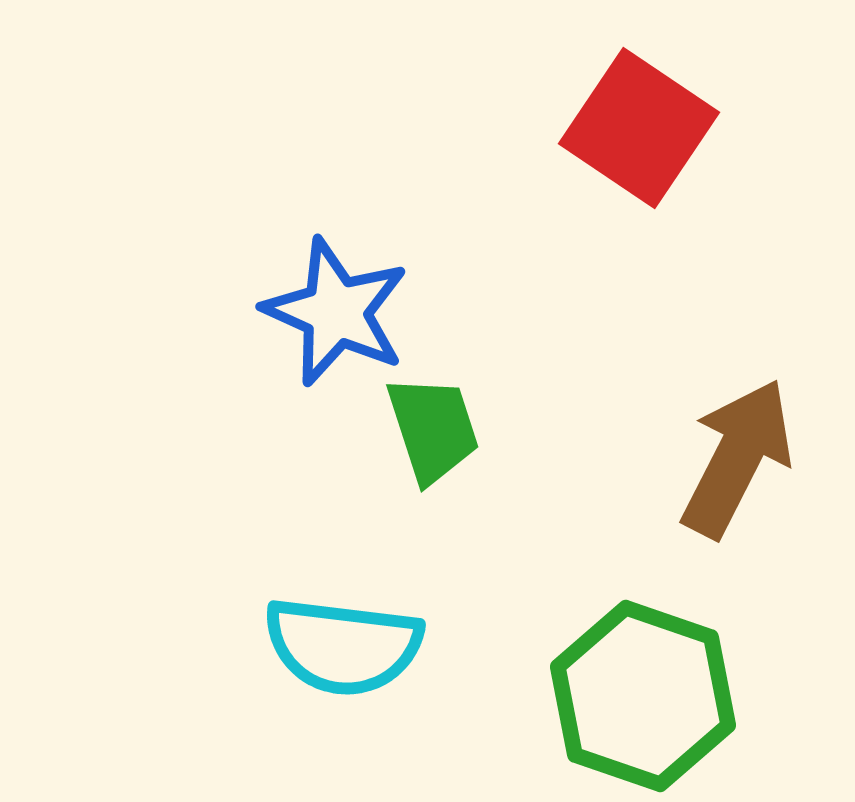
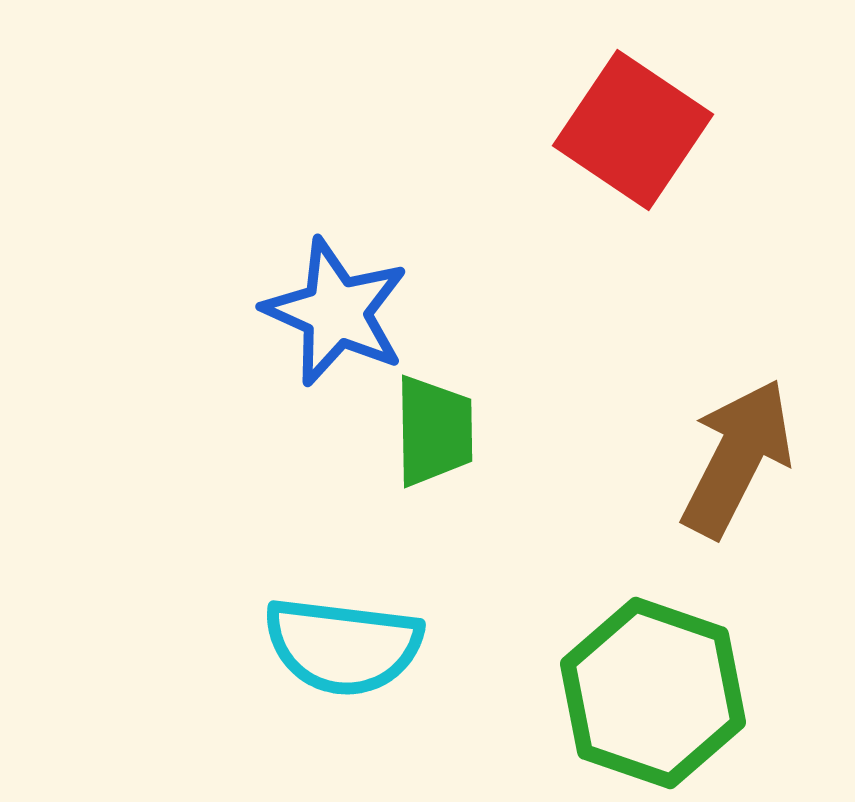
red square: moved 6 px left, 2 px down
green trapezoid: moved 1 px right, 2 px down; rotated 17 degrees clockwise
green hexagon: moved 10 px right, 3 px up
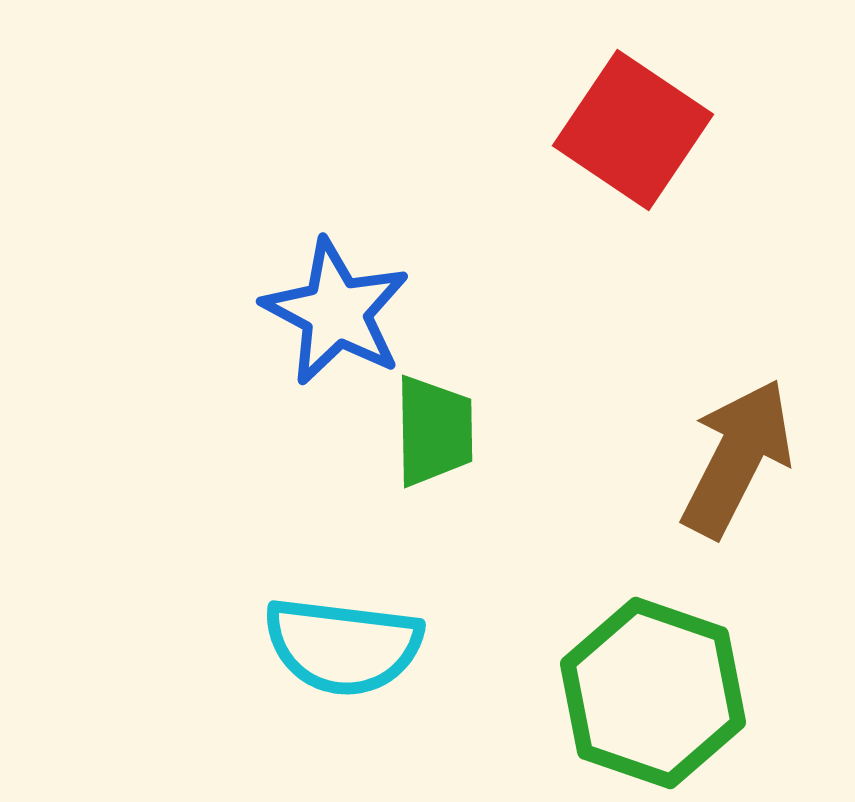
blue star: rotated 4 degrees clockwise
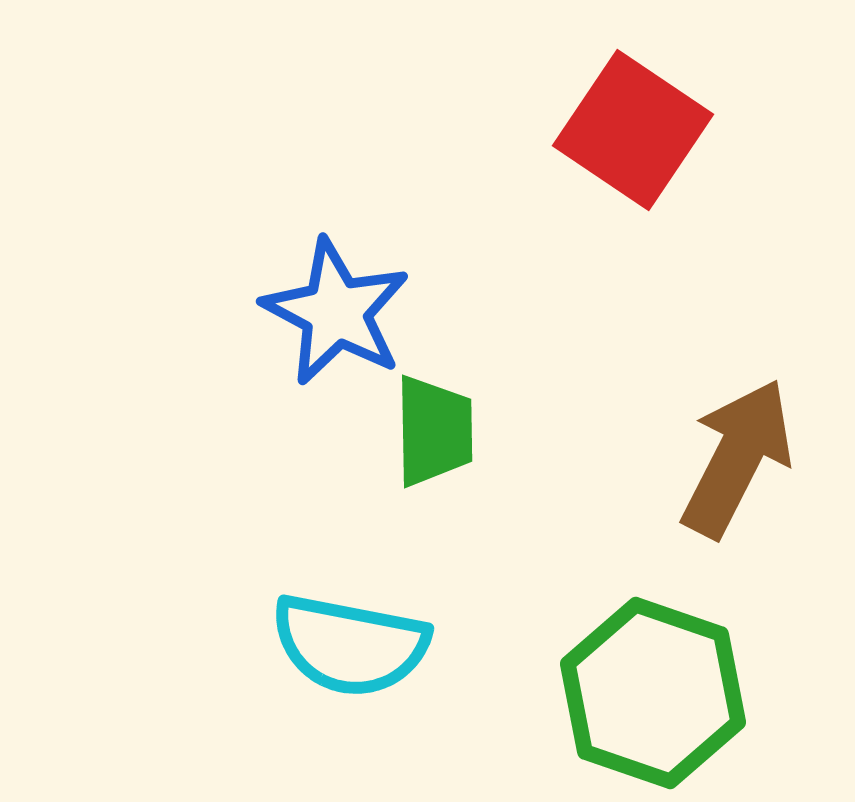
cyan semicircle: moved 7 px right, 1 px up; rotated 4 degrees clockwise
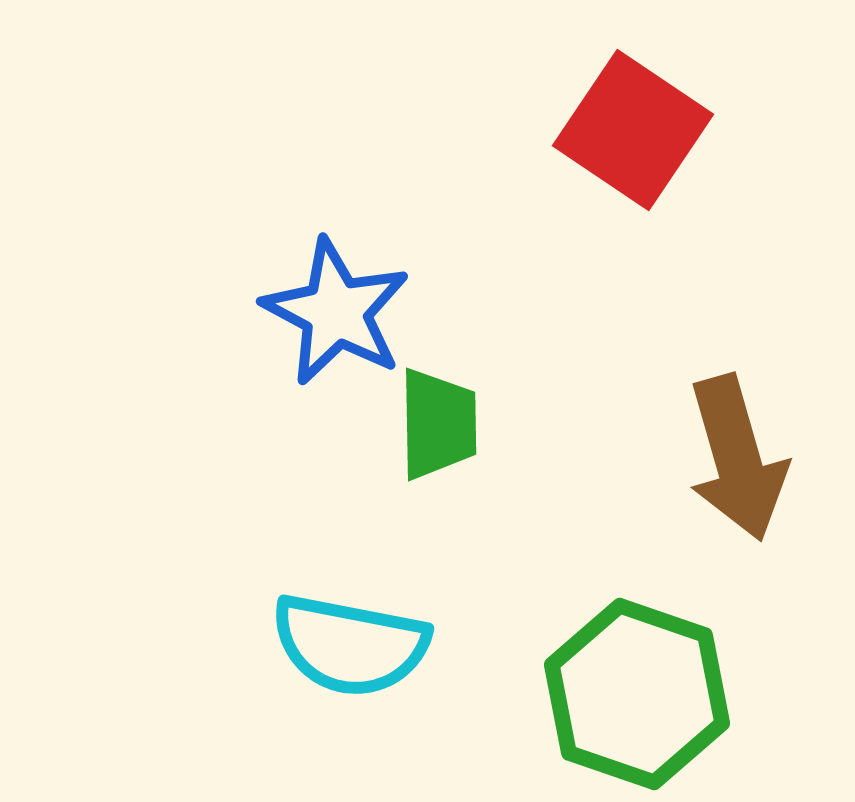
green trapezoid: moved 4 px right, 7 px up
brown arrow: rotated 137 degrees clockwise
green hexagon: moved 16 px left, 1 px down
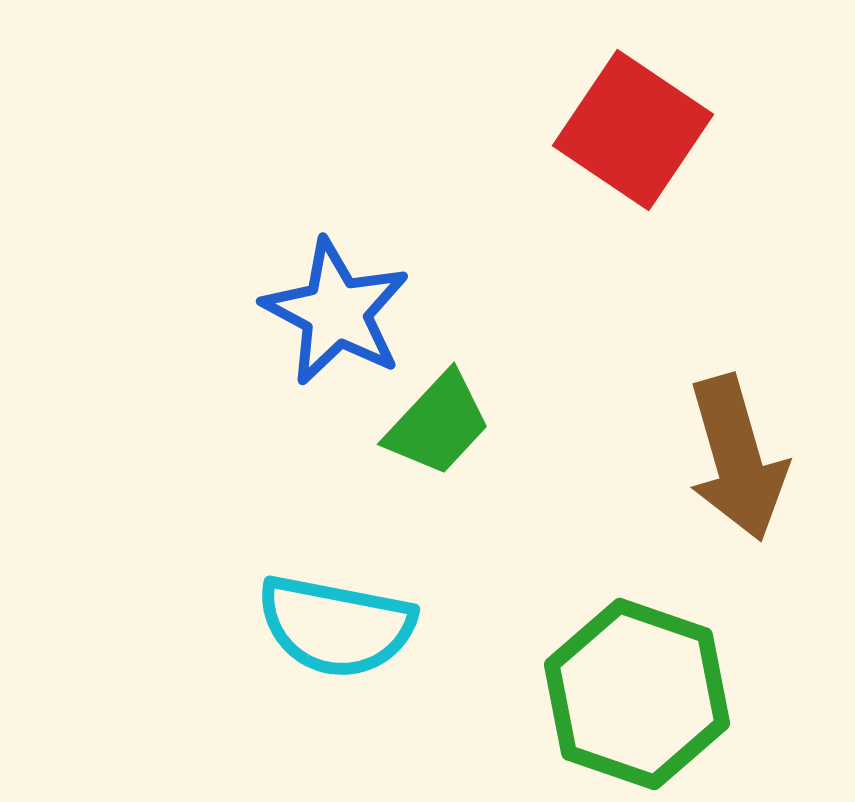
green trapezoid: rotated 44 degrees clockwise
cyan semicircle: moved 14 px left, 19 px up
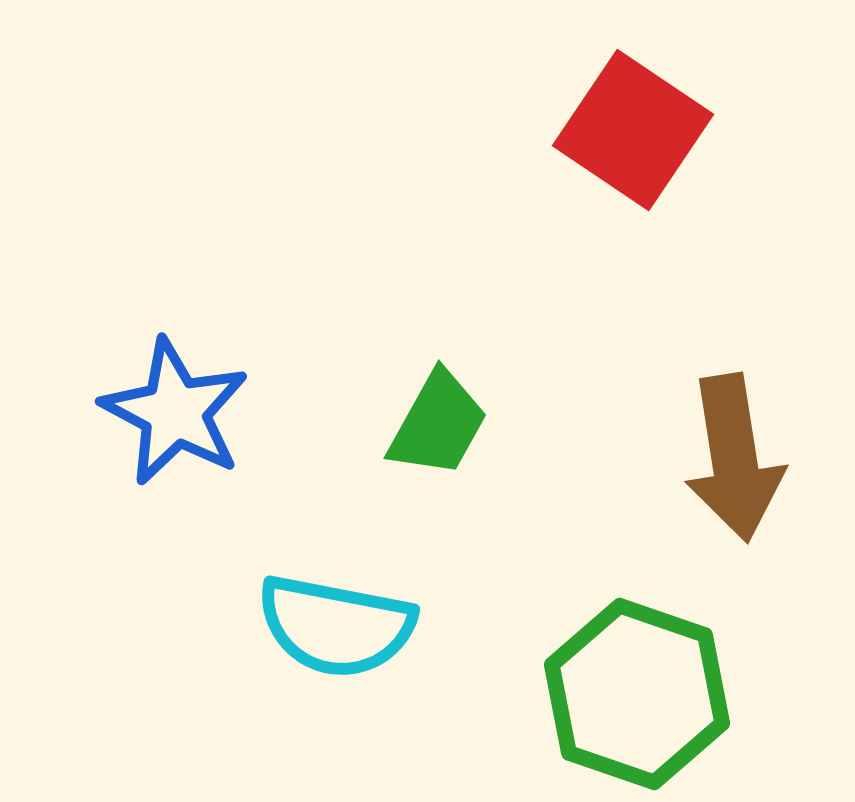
blue star: moved 161 px left, 100 px down
green trapezoid: rotated 14 degrees counterclockwise
brown arrow: moved 3 px left; rotated 7 degrees clockwise
